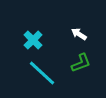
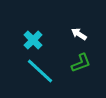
cyan line: moved 2 px left, 2 px up
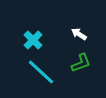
cyan line: moved 1 px right, 1 px down
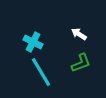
cyan cross: moved 2 px down; rotated 18 degrees counterclockwise
cyan line: rotated 16 degrees clockwise
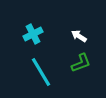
white arrow: moved 2 px down
cyan cross: moved 8 px up; rotated 36 degrees clockwise
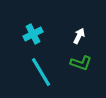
white arrow: rotated 84 degrees clockwise
green L-shape: rotated 40 degrees clockwise
